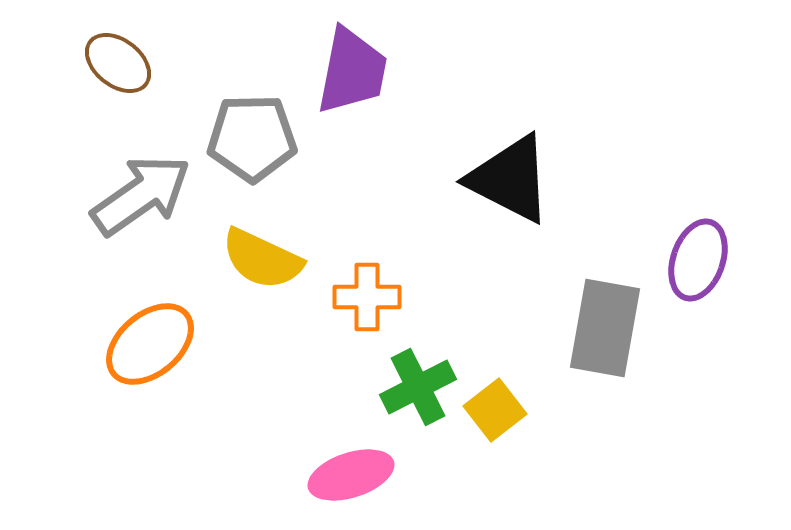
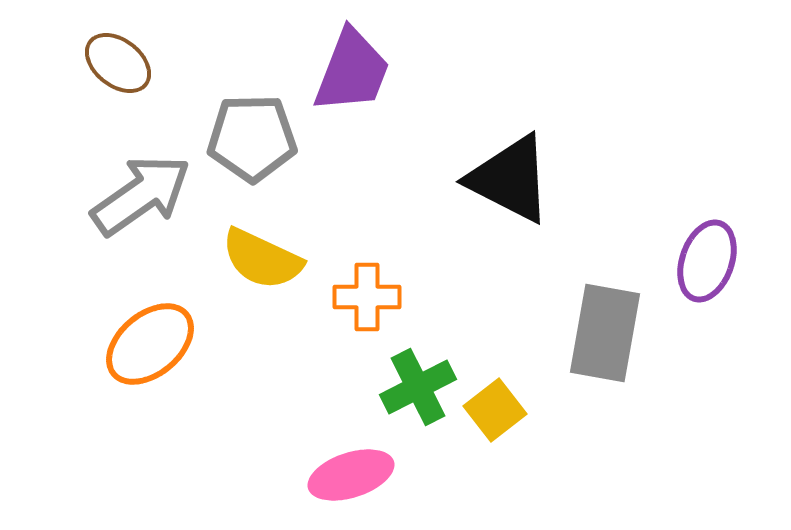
purple trapezoid: rotated 10 degrees clockwise
purple ellipse: moved 9 px right, 1 px down
gray rectangle: moved 5 px down
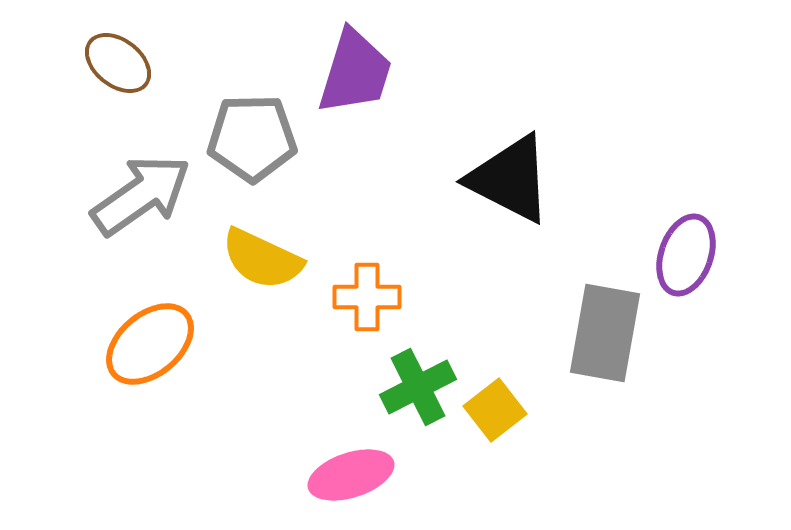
purple trapezoid: moved 3 px right, 1 px down; rotated 4 degrees counterclockwise
purple ellipse: moved 21 px left, 6 px up
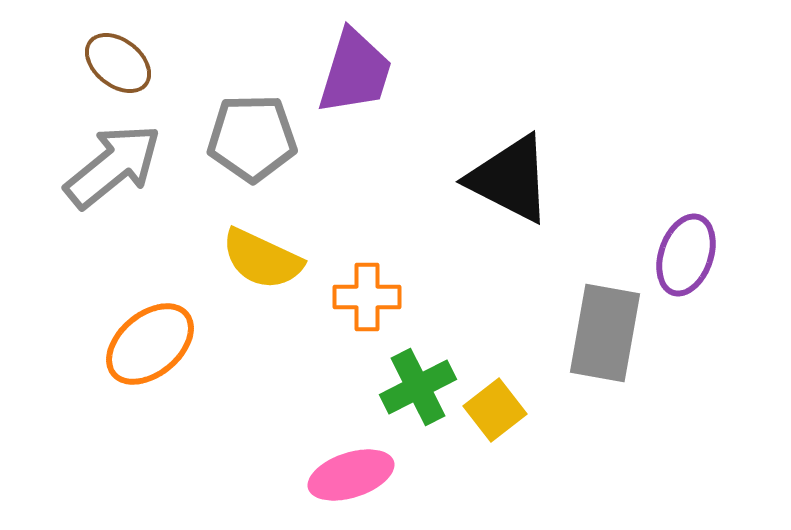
gray arrow: moved 28 px left, 29 px up; rotated 4 degrees counterclockwise
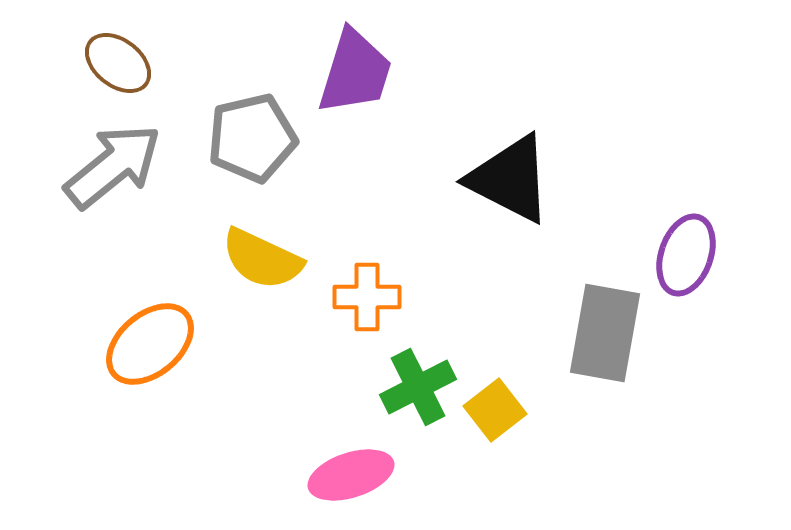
gray pentagon: rotated 12 degrees counterclockwise
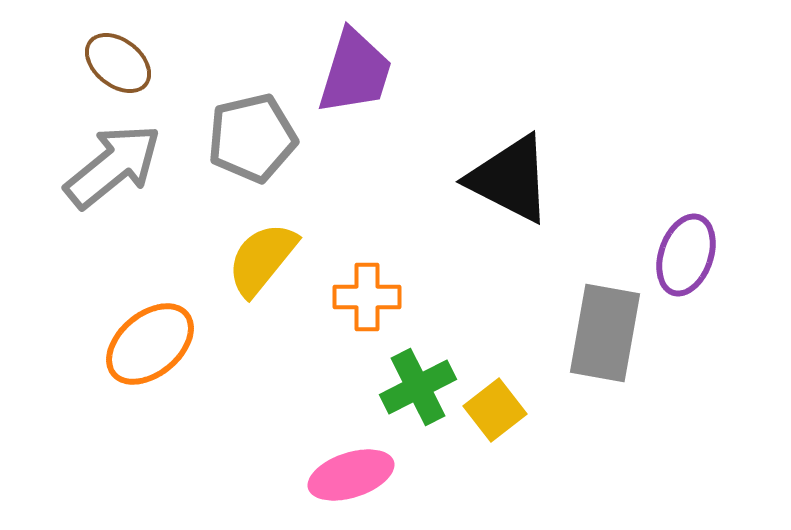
yellow semicircle: rotated 104 degrees clockwise
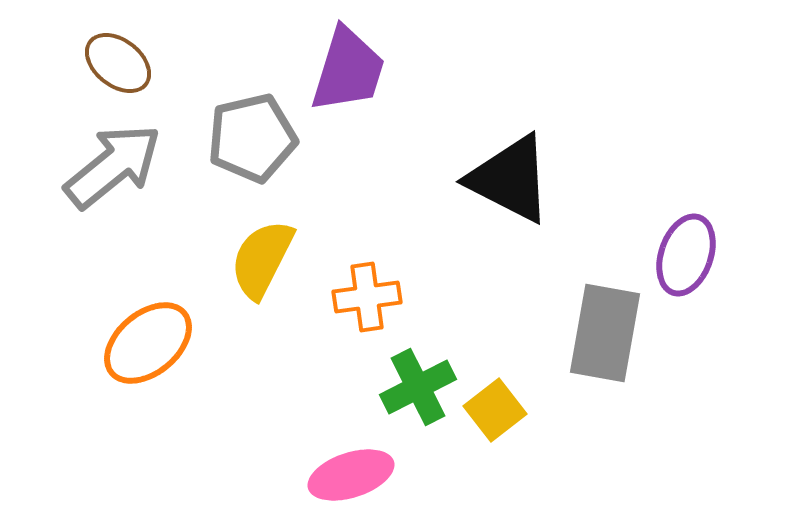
purple trapezoid: moved 7 px left, 2 px up
yellow semicircle: rotated 12 degrees counterclockwise
orange cross: rotated 8 degrees counterclockwise
orange ellipse: moved 2 px left, 1 px up
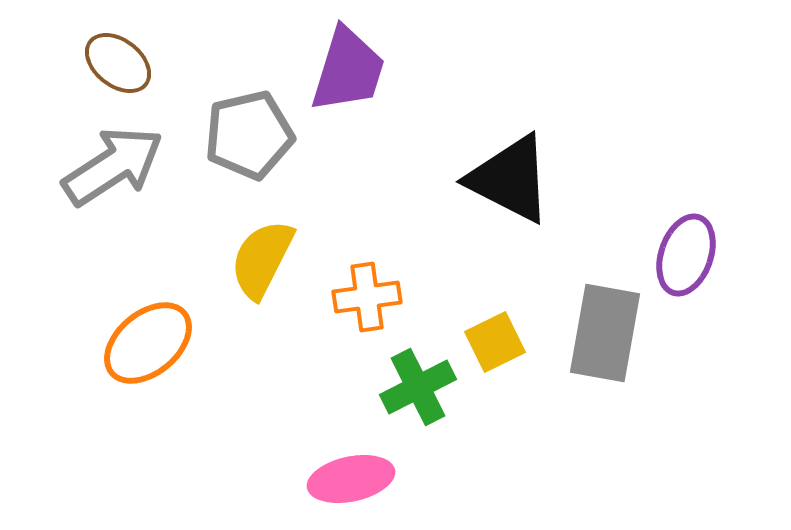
gray pentagon: moved 3 px left, 3 px up
gray arrow: rotated 6 degrees clockwise
yellow square: moved 68 px up; rotated 12 degrees clockwise
pink ellipse: moved 4 px down; rotated 6 degrees clockwise
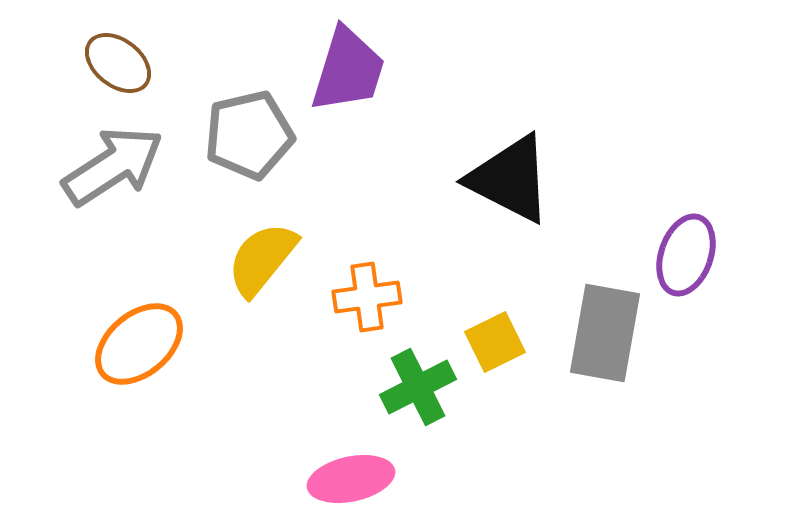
yellow semicircle: rotated 12 degrees clockwise
orange ellipse: moved 9 px left, 1 px down
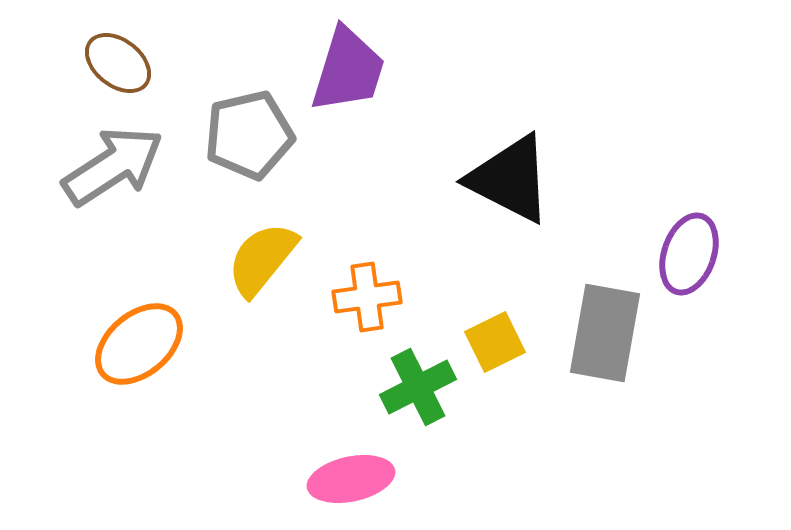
purple ellipse: moved 3 px right, 1 px up
